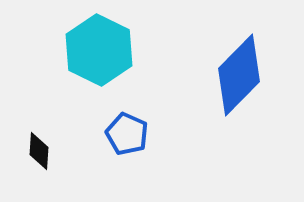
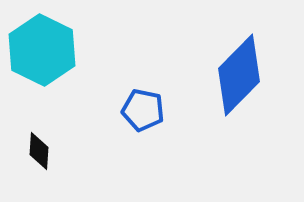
cyan hexagon: moved 57 px left
blue pentagon: moved 16 px right, 24 px up; rotated 12 degrees counterclockwise
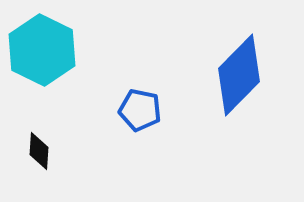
blue pentagon: moved 3 px left
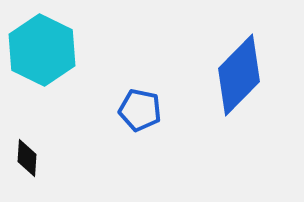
black diamond: moved 12 px left, 7 px down
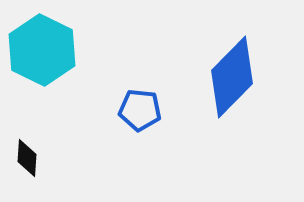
blue diamond: moved 7 px left, 2 px down
blue pentagon: rotated 6 degrees counterclockwise
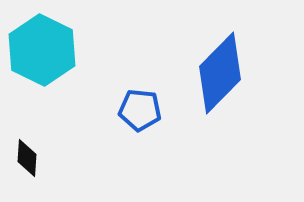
blue diamond: moved 12 px left, 4 px up
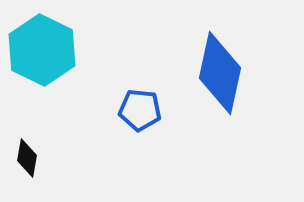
blue diamond: rotated 32 degrees counterclockwise
black diamond: rotated 6 degrees clockwise
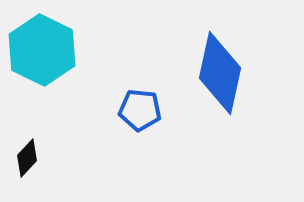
black diamond: rotated 33 degrees clockwise
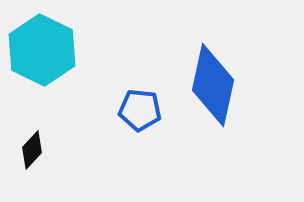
blue diamond: moved 7 px left, 12 px down
black diamond: moved 5 px right, 8 px up
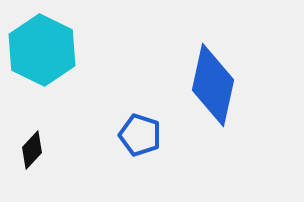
blue pentagon: moved 25 px down; rotated 12 degrees clockwise
